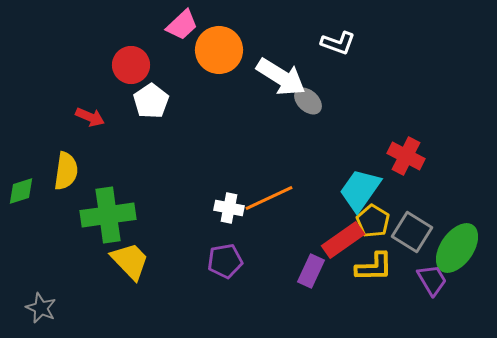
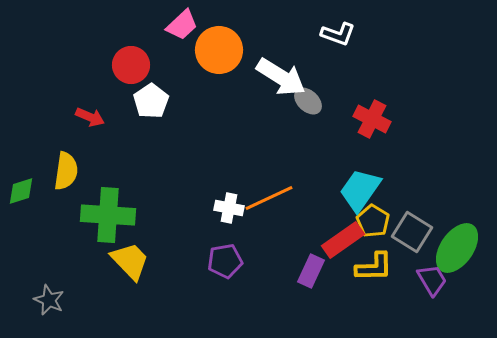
white L-shape: moved 9 px up
red cross: moved 34 px left, 37 px up
green cross: rotated 12 degrees clockwise
gray star: moved 8 px right, 8 px up
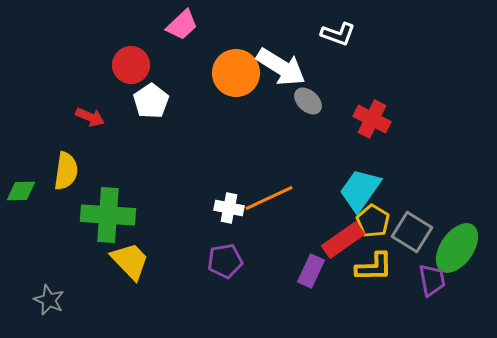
orange circle: moved 17 px right, 23 px down
white arrow: moved 10 px up
green diamond: rotated 16 degrees clockwise
purple trapezoid: rotated 20 degrees clockwise
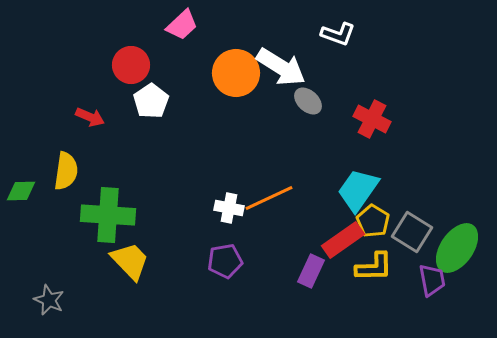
cyan trapezoid: moved 2 px left
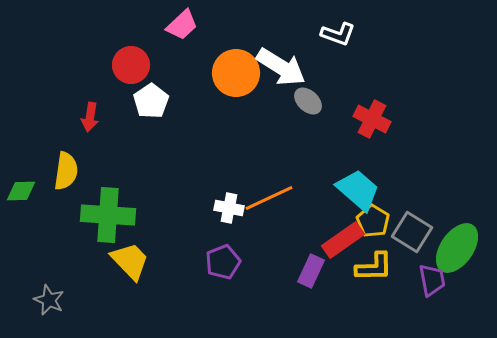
red arrow: rotated 76 degrees clockwise
cyan trapezoid: rotated 96 degrees clockwise
purple pentagon: moved 2 px left, 1 px down; rotated 12 degrees counterclockwise
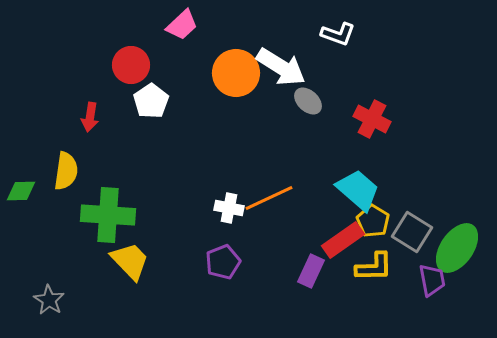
gray star: rotated 8 degrees clockwise
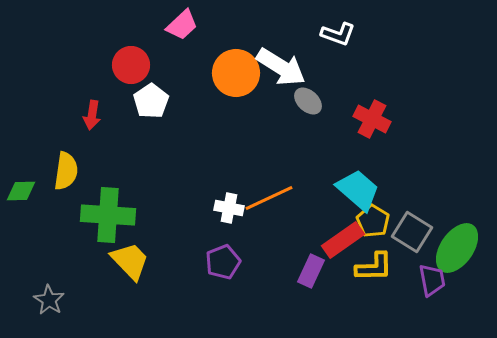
red arrow: moved 2 px right, 2 px up
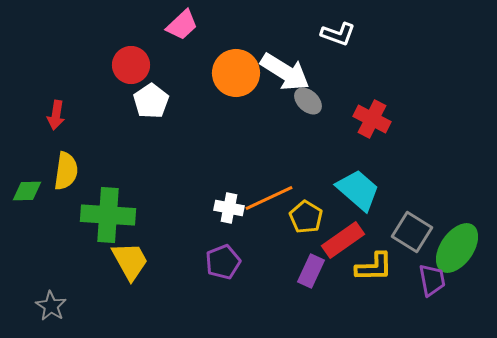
white arrow: moved 4 px right, 5 px down
red arrow: moved 36 px left
green diamond: moved 6 px right
yellow pentagon: moved 67 px left, 4 px up
yellow trapezoid: rotated 15 degrees clockwise
gray star: moved 2 px right, 6 px down
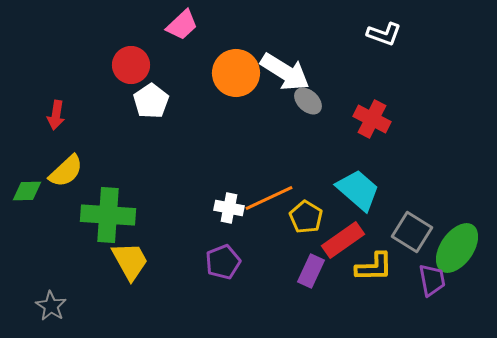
white L-shape: moved 46 px right
yellow semicircle: rotated 39 degrees clockwise
